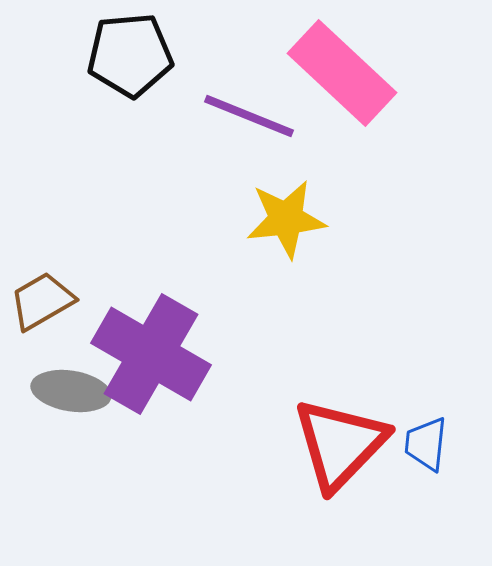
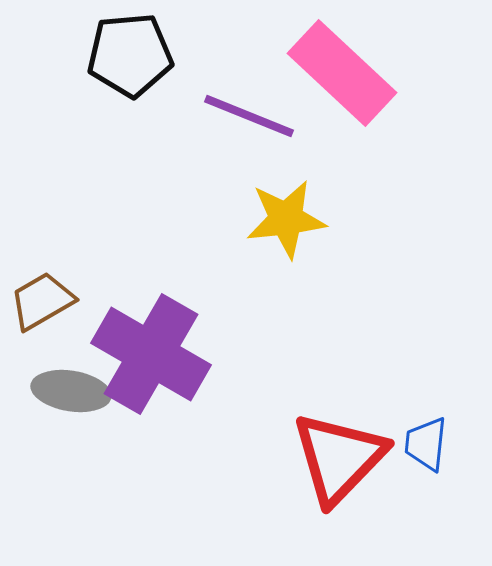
red triangle: moved 1 px left, 14 px down
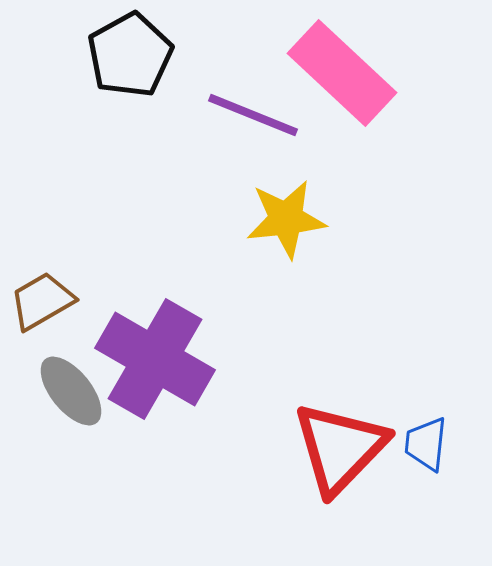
black pentagon: rotated 24 degrees counterclockwise
purple line: moved 4 px right, 1 px up
purple cross: moved 4 px right, 5 px down
gray ellipse: rotated 42 degrees clockwise
red triangle: moved 1 px right, 10 px up
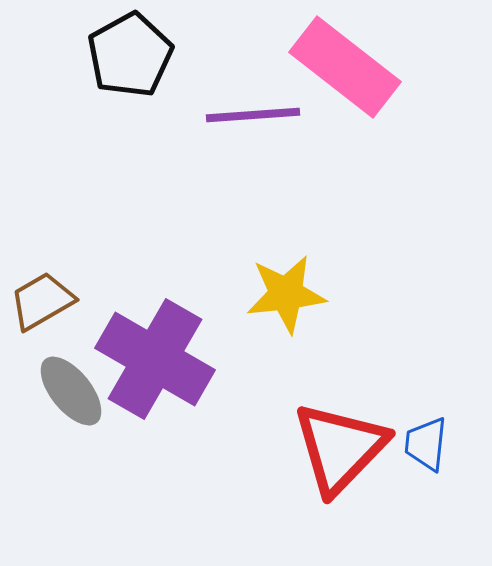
pink rectangle: moved 3 px right, 6 px up; rotated 5 degrees counterclockwise
purple line: rotated 26 degrees counterclockwise
yellow star: moved 75 px down
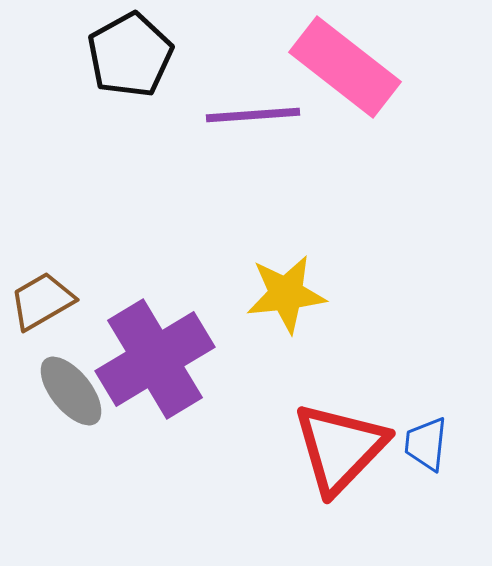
purple cross: rotated 29 degrees clockwise
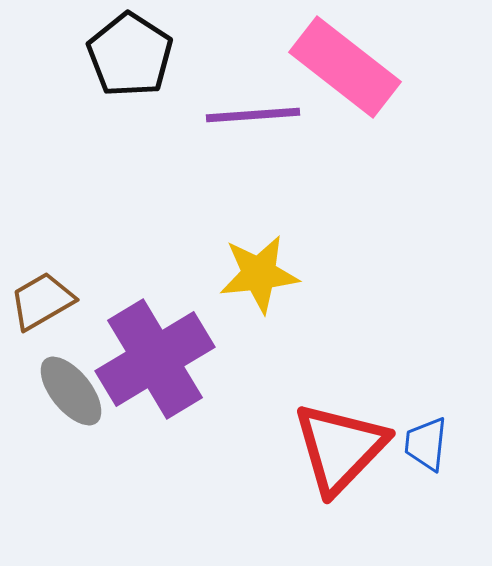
black pentagon: rotated 10 degrees counterclockwise
yellow star: moved 27 px left, 20 px up
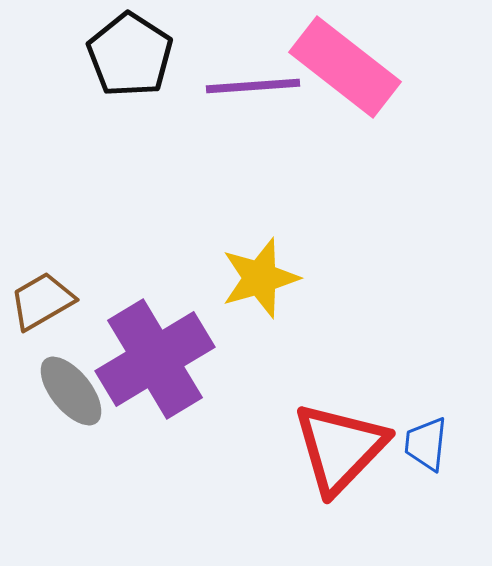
purple line: moved 29 px up
yellow star: moved 1 px right, 4 px down; rotated 10 degrees counterclockwise
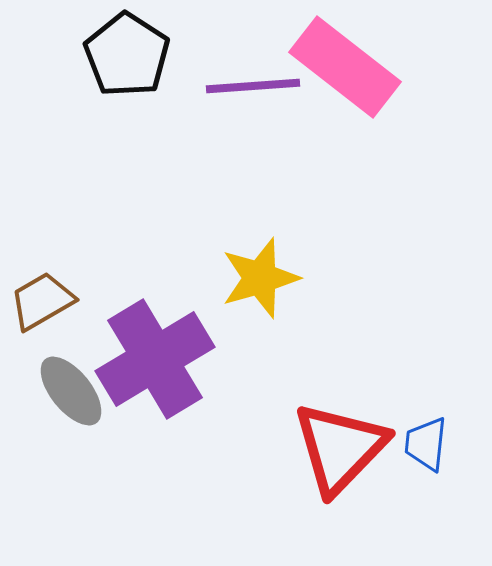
black pentagon: moved 3 px left
